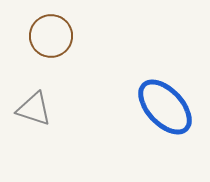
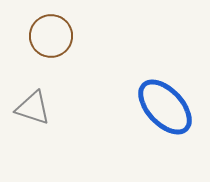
gray triangle: moved 1 px left, 1 px up
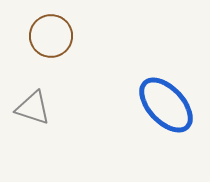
blue ellipse: moved 1 px right, 2 px up
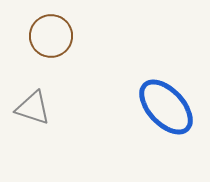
blue ellipse: moved 2 px down
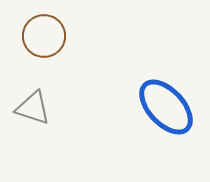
brown circle: moved 7 px left
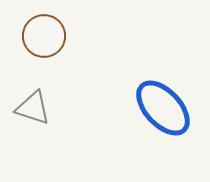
blue ellipse: moved 3 px left, 1 px down
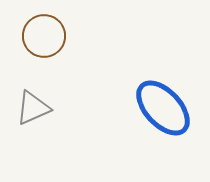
gray triangle: rotated 42 degrees counterclockwise
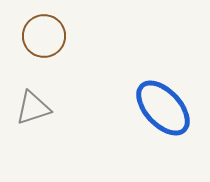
gray triangle: rotated 6 degrees clockwise
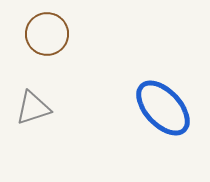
brown circle: moved 3 px right, 2 px up
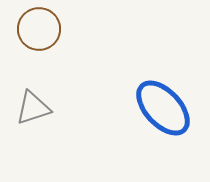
brown circle: moved 8 px left, 5 px up
